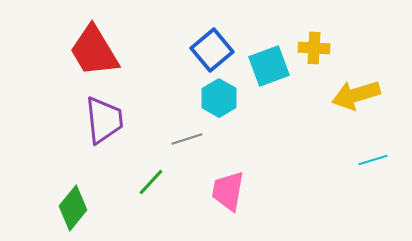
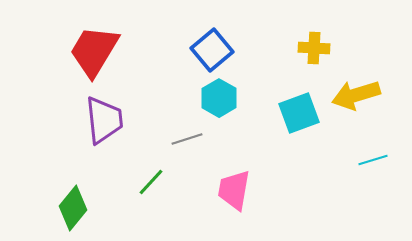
red trapezoid: rotated 62 degrees clockwise
cyan square: moved 30 px right, 47 px down
pink trapezoid: moved 6 px right, 1 px up
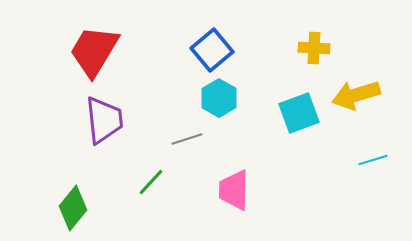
pink trapezoid: rotated 9 degrees counterclockwise
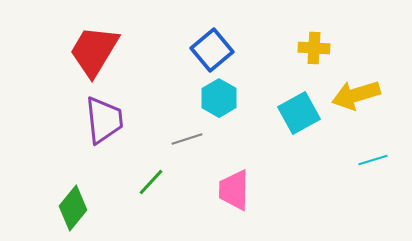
cyan square: rotated 9 degrees counterclockwise
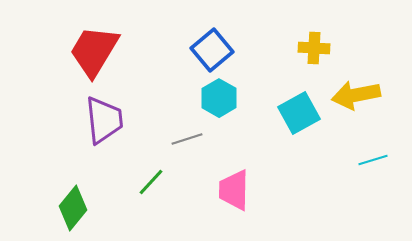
yellow arrow: rotated 6 degrees clockwise
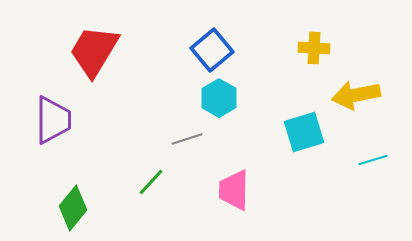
cyan square: moved 5 px right, 19 px down; rotated 12 degrees clockwise
purple trapezoid: moved 51 px left; rotated 6 degrees clockwise
